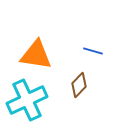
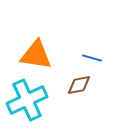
blue line: moved 1 px left, 7 px down
brown diamond: rotated 35 degrees clockwise
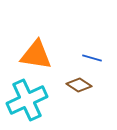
brown diamond: rotated 45 degrees clockwise
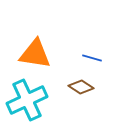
orange triangle: moved 1 px left, 1 px up
brown diamond: moved 2 px right, 2 px down
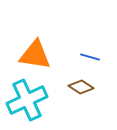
orange triangle: moved 1 px down
blue line: moved 2 px left, 1 px up
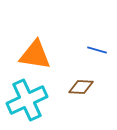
blue line: moved 7 px right, 7 px up
brown diamond: rotated 30 degrees counterclockwise
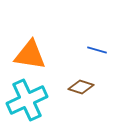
orange triangle: moved 5 px left
brown diamond: rotated 15 degrees clockwise
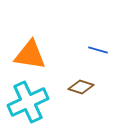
blue line: moved 1 px right
cyan cross: moved 1 px right, 2 px down
